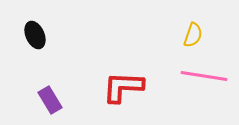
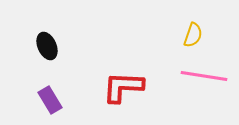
black ellipse: moved 12 px right, 11 px down
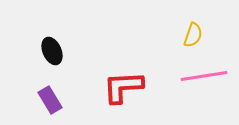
black ellipse: moved 5 px right, 5 px down
pink line: rotated 18 degrees counterclockwise
red L-shape: rotated 6 degrees counterclockwise
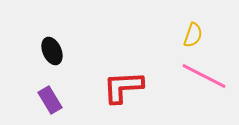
pink line: rotated 36 degrees clockwise
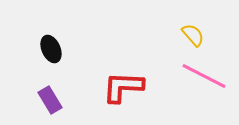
yellow semicircle: rotated 60 degrees counterclockwise
black ellipse: moved 1 px left, 2 px up
red L-shape: rotated 6 degrees clockwise
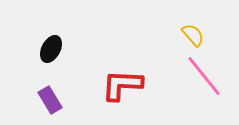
black ellipse: rotated 52 degrees clockwise
pink line: rotated 24 degrees clockwise
red L-shape: moved 1 px left, 2 px up
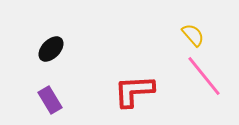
black ellipse: rotated 16 degrees clockwise
red L-shape: moved 12 px right, 6 px down; rotated 6 degrees counterclockwise
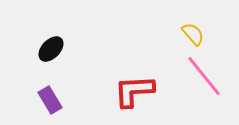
yellow semicircle: moved 1 px up
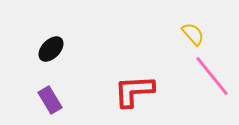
pink line: moved 8 px right
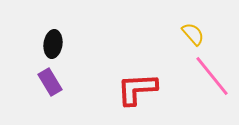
black ellipse: moved 2 px right, 5 px up; rotated 36 degrees counterclockwise
red L-shape: moved 3 px right, 2 px up
purple rectangle: moved 18 px up
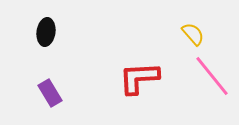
black ellipse: moved 7 px left, 12 px up
purple rectangle: moved 11 px down
red L-shape: moved 2 px right, 11 px up
